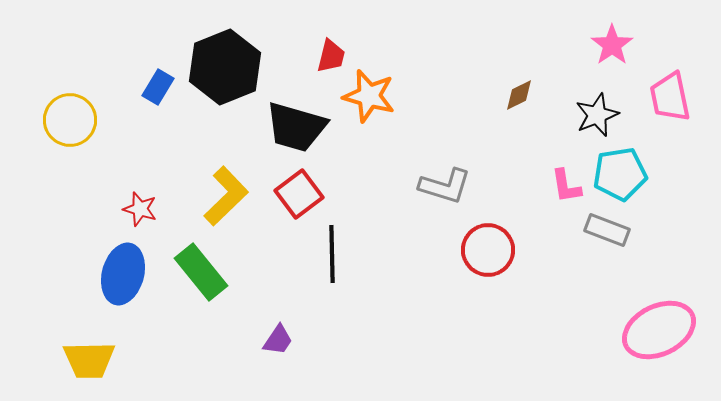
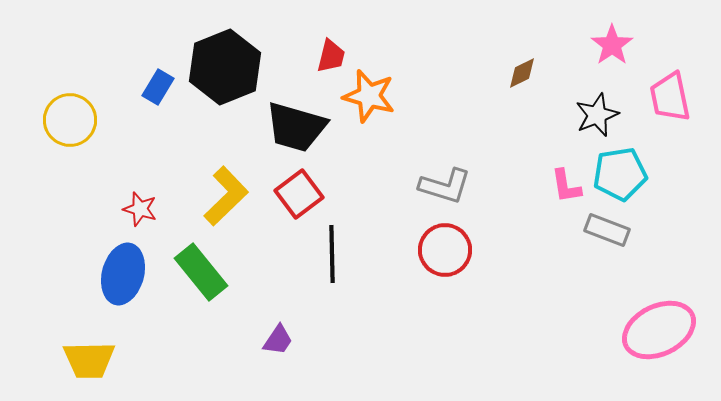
brown diamond: moved 3 px right, 22 px up
red circle: moved 43 px left
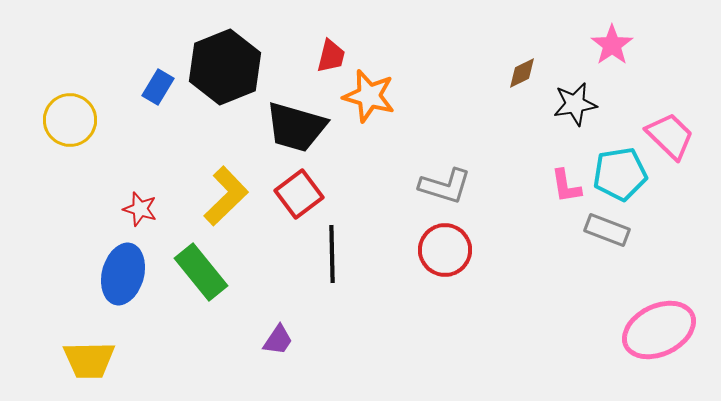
pink trapezoid: moved 39 px down; rotated 146 degrees clockwise
black star: moved 22 px left, 11 px up; rotated 12 degrees clockwise
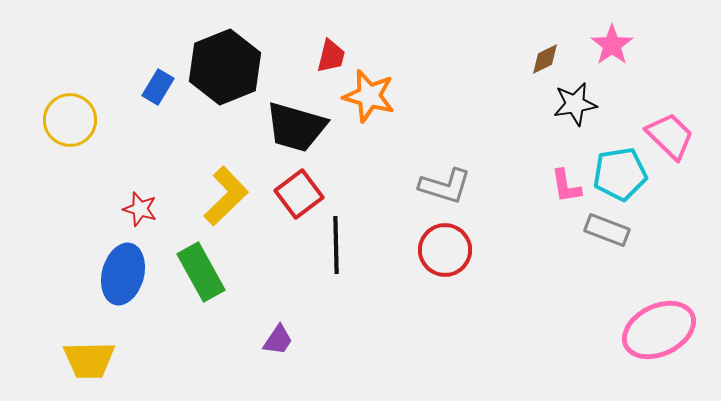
brown diamond: moved 23 px right, 14 px up
black line: moved 4 px right, 9 px up
green rectangle: rotated 10 degrees clockwise
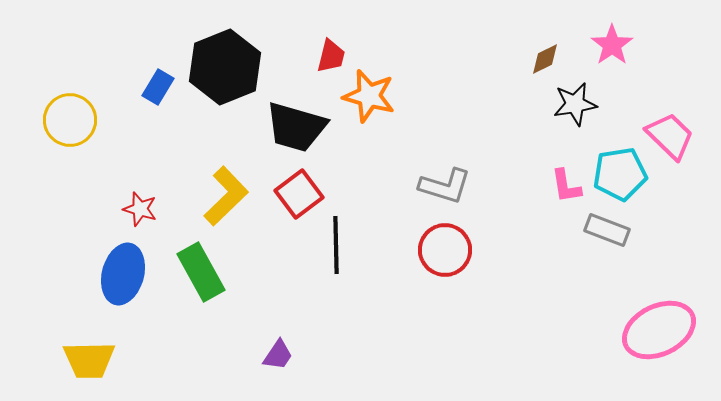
purple trapezoid: moved 15 px down
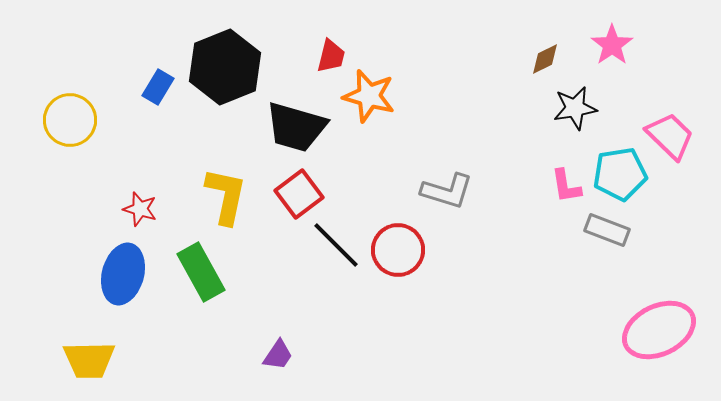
black star: moved 4 px down
gray L-shape: moved 2 px right, 5 px down
yellow L-shape: rotated 34 degrees counterclockwise
black line: rotated 44 degrees counterclockwise
red circle: moved 47 px left
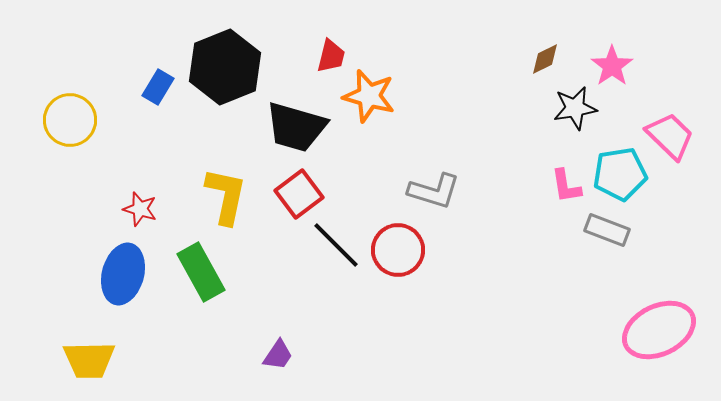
pink star: moved 21 px down
gray L-shape: moved 13 px left
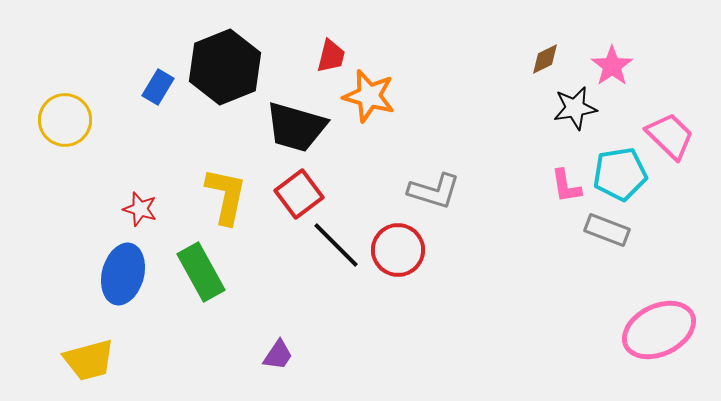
yellow circle: moved 5 px left
yellow trapezoid: rotated 14 degrees counterclockwise
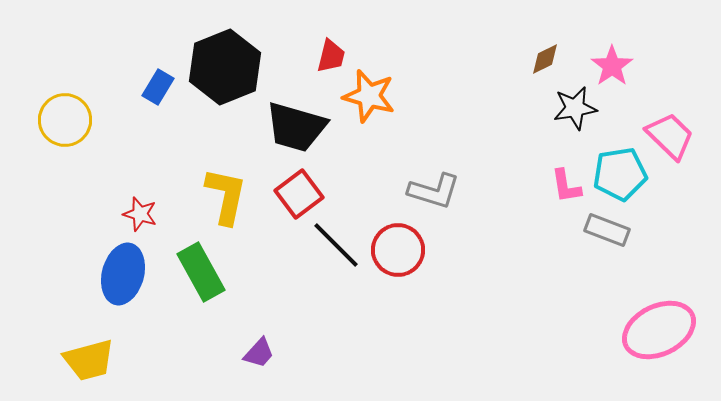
red star: moved 5 px down
purple trapezoid: moved 19 px left, 2 px up; rotated 8 degrees clockwise
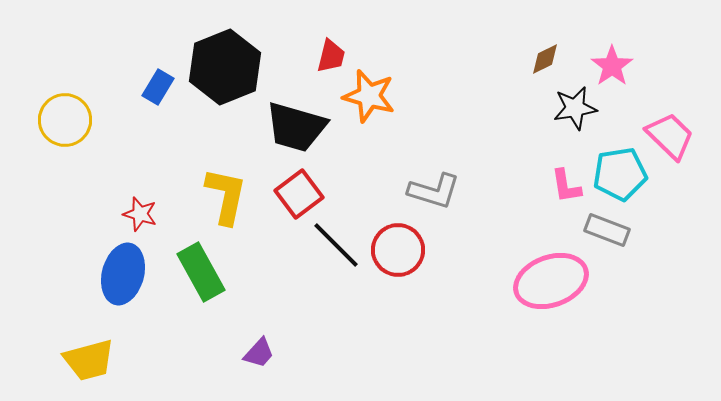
pink ellipse: moved 108 px left, 49 px up; rotated 6 degrees clockwise
